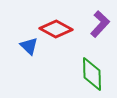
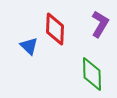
purple L-shape: rotated 12 degrees counterclockwise
red diamond: moved 1 px left; rotated 64 degrees clockwise
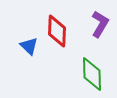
red diamond: moved 2 px right, 2 px down
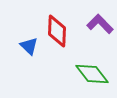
purple L-shape: rotated 76 degrees counterclockwise
green diamond: rotated 36 degrees counterclockwise
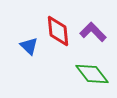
purple L-shape: moved 7 px left, 8 px down
red diamond: moved 1 px right; rotated 8 degrees counterclockwise
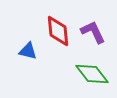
purple L-shape: rotated 20 degrees clockwise
blue triangle: moved 1 px left, 5 px down; rotated 30 degrees counterclockwise
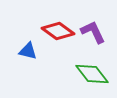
red diamond: rotated 48 degrees counterclockwise
